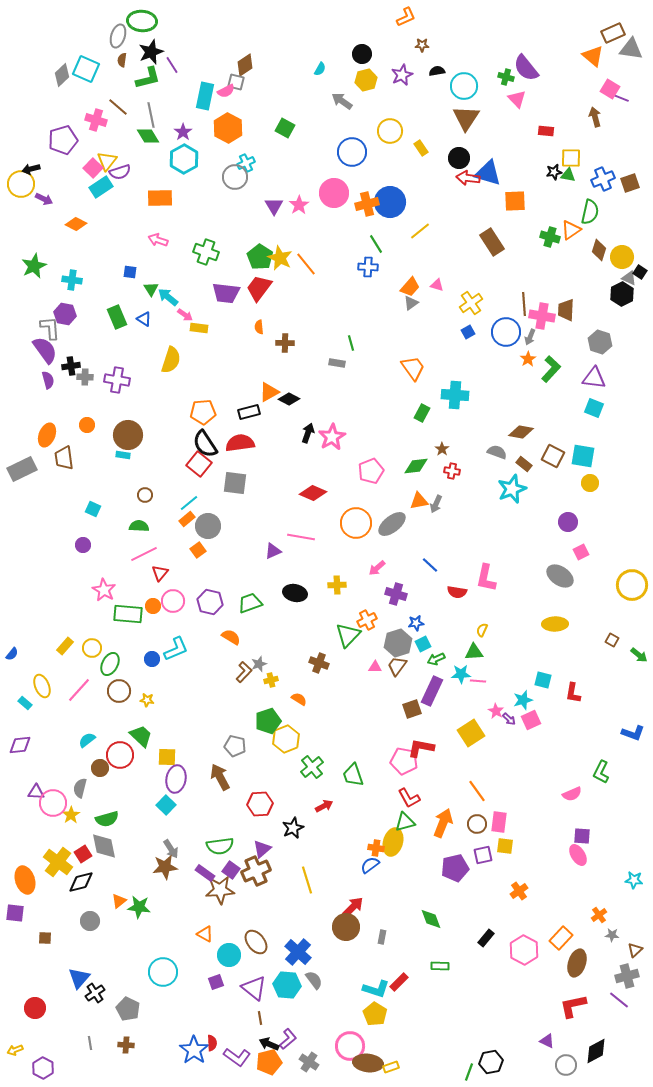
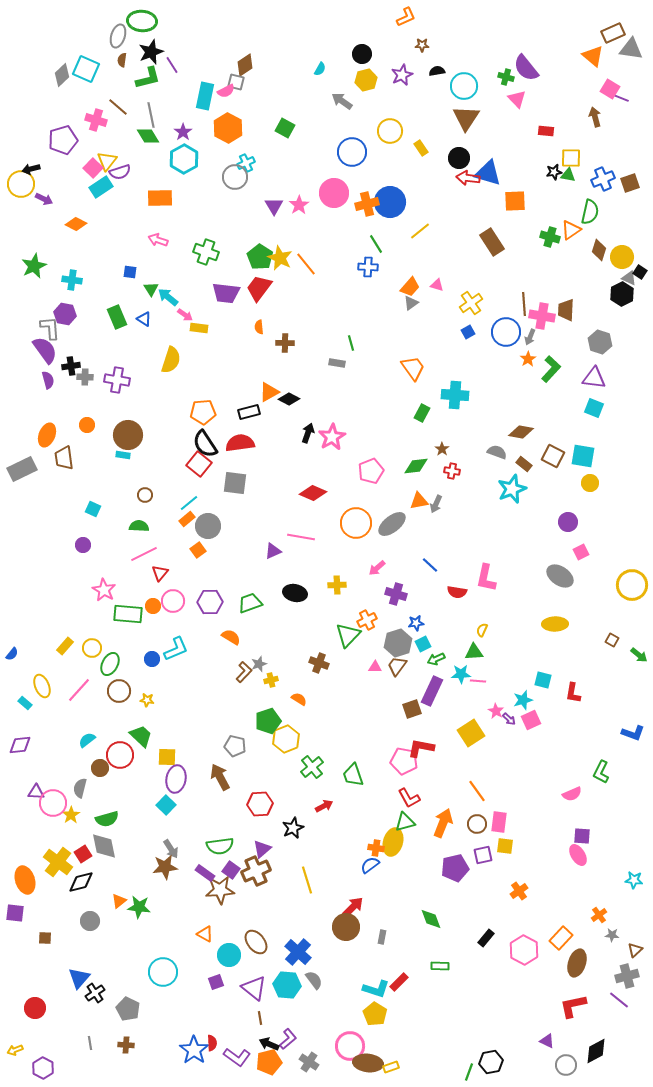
purple hexagon at (210, 602): rotated 15 degrees counterclockwise
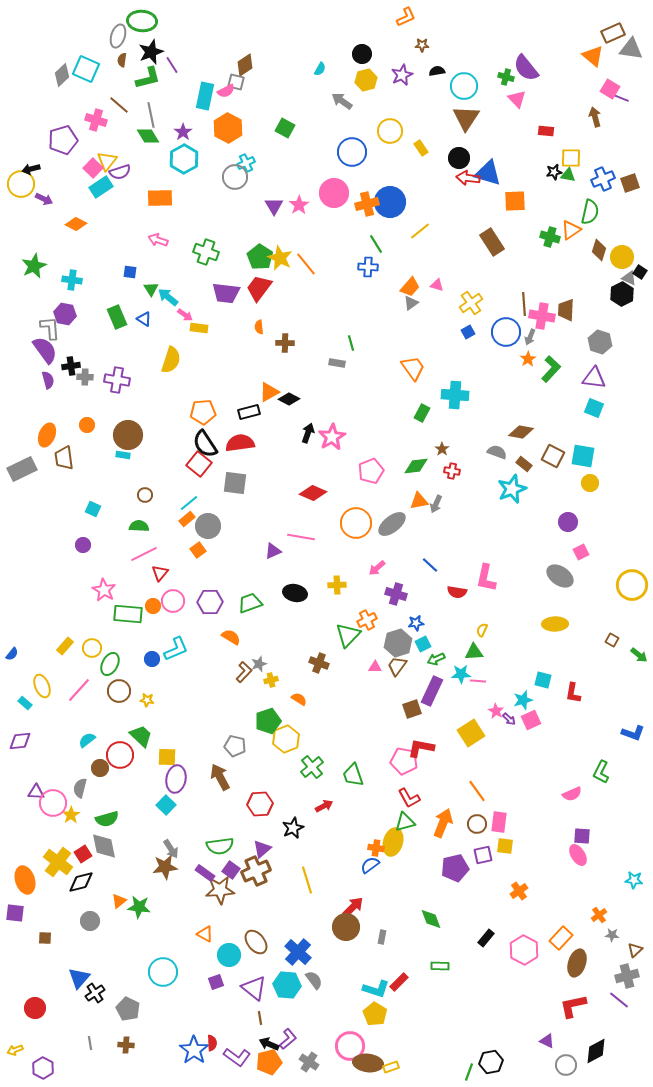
brown line at (118, 107): moved 1 px right, 2 px up
purple diamond at (20, 745): moved 4 px up
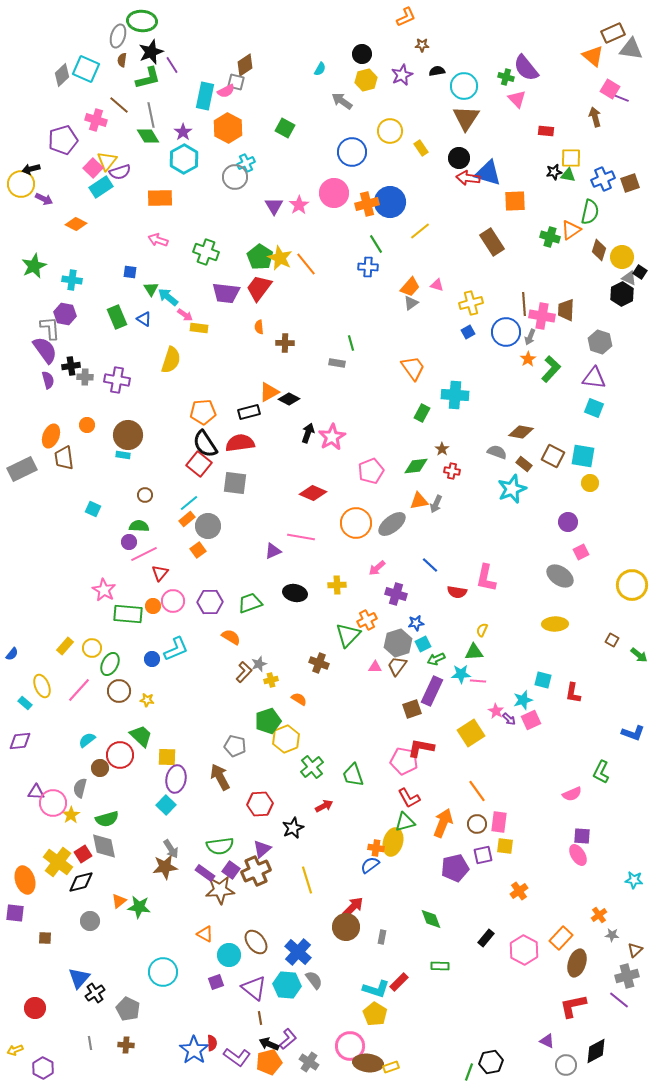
yellow cross at (471, 303): rotated 20 degrees clockwise
orange ellipse at (47, 435): moved 4 px right, 1 px down
purple circle at (83, 545): moved 46 px right, 3 px up
